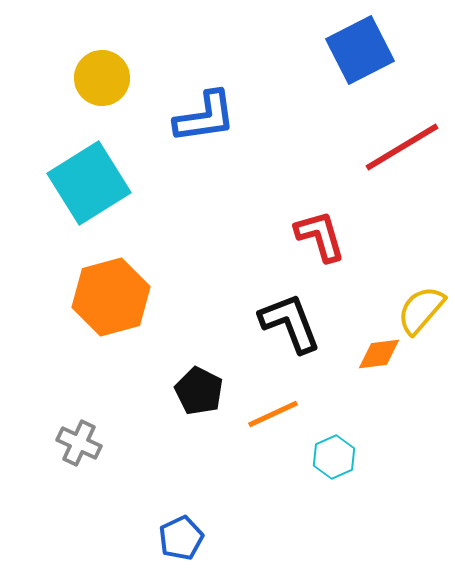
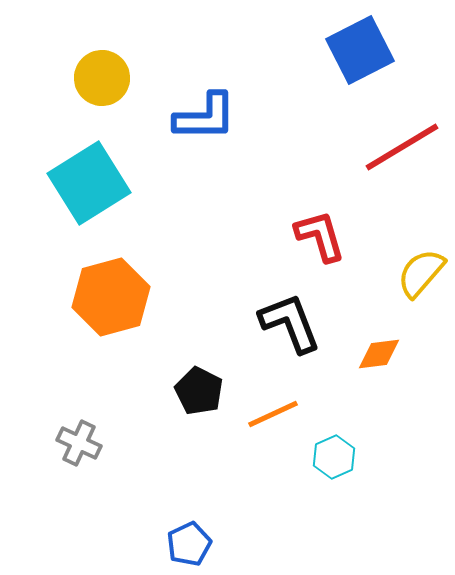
blue L-shape: rotated 8 degrees clockwise
yellow semicircle: moved 37 px up
blue pentagon: moved 8 px right, 6 px down
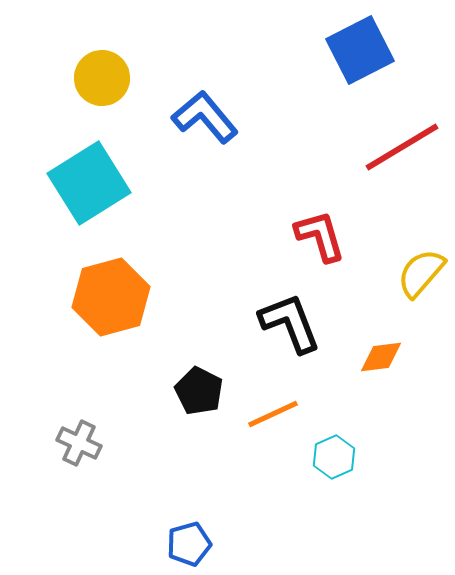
blue L-shape: rotated 130 degrees counterclockwise
orange diamond: moved 2 px right, 3 px down
blue pentagon: rotated 9 degrees clockwise
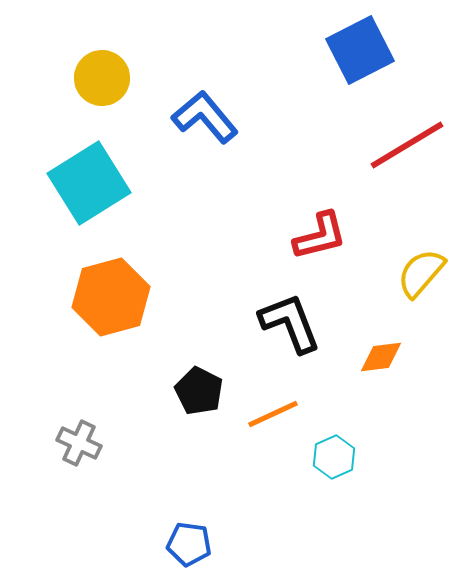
red line: moved 5 px right, 2 px up
red L-shape: rotated 92 degrees clockwise
blue pentagon: rotated 24 degrees clockwise
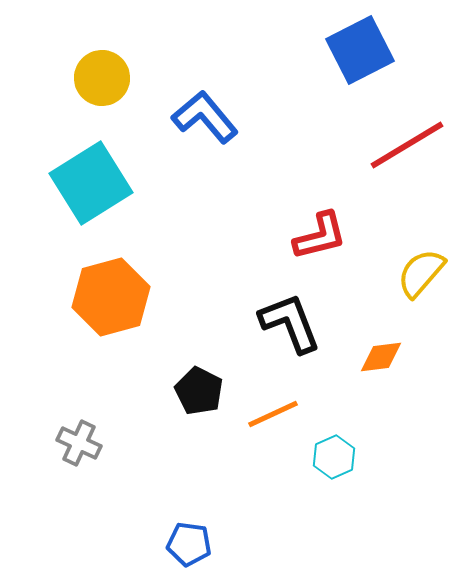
cyan square: moved 2 px right
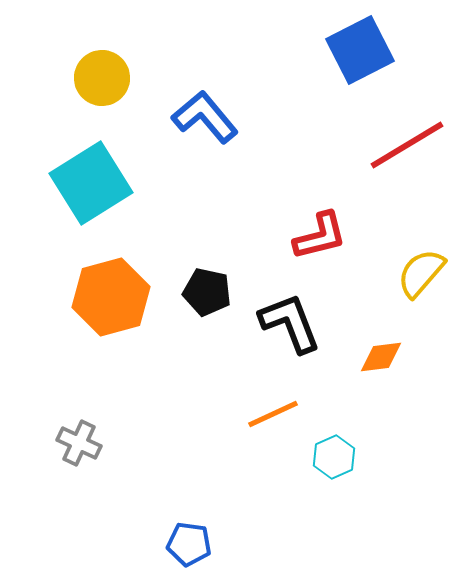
black pentagon: moved 8 px right, 99 px up; rotated 15 degrees counterclockwise
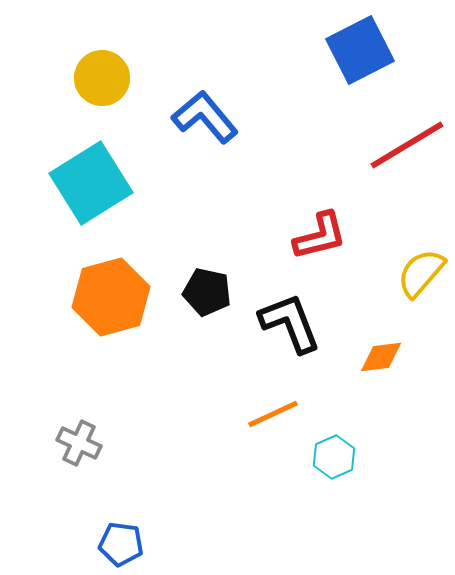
blue pentagon: moved 68 px left
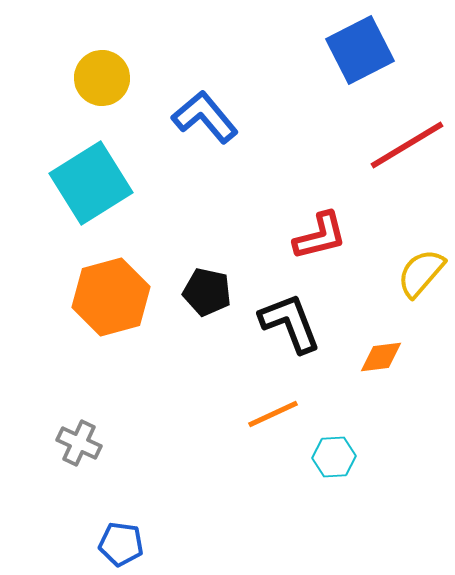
cyan hexagon: rotated 21 degrees clockwise
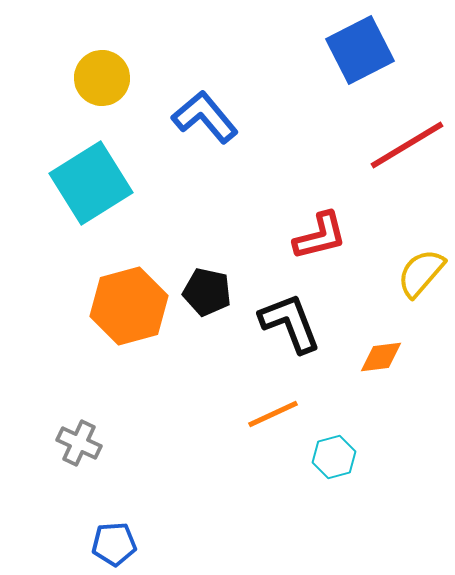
orange hexagon: moved 18 px right, 9 px down
cyan hexagon: rotated 12 degrees counterclockwise
blue pentagon: moved 7 px left; rotated 12 degrees counterclockwise
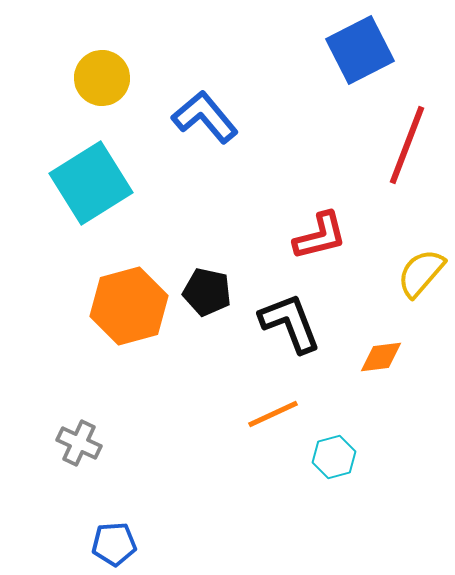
red line: rotated 38 degrees counterclockwise
